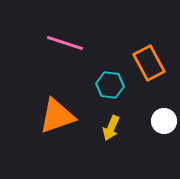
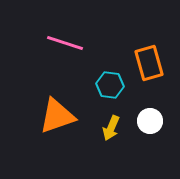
orange rectangle: rotated 12 degrees clockwise
white circle: moved 14 px left
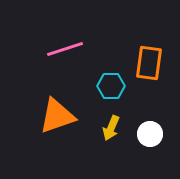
pink line: moved 6 px down; rotated 36 degrees counterclockwise
orange rectangle: rotated 24 degrees clockwise
cyan hexagon: moved 1 px right, 1 px down; rotated 8 degrees counterclockwise
white circle: moved 13 px down
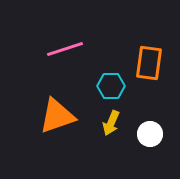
yellow arrow: moved 5 px up
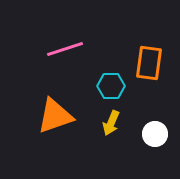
orange triangle: moved 2 px left
white circle: moved 5 px right
